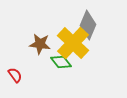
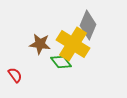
yellow cross: moved 1 px down; rotated 12 degrees counterclockwise
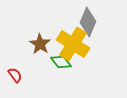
gray diamond: moved 3 px up
brown star: rotated 25 degrees clockwise
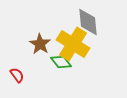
gray diamond: rotated 28 degrees counterclockwise
red semicircle: moved 2 px right
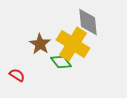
red semicircle: rotated 21 degrees counterclockwise
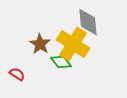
red semicircle: moved 1 px up
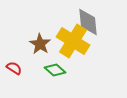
yellow cross: moved 3 px up
green diamond: moved 6 px left, 8 px down; rotated 10 degrees counterclockwise
red semicircle: moved 3 px left, 6 px up
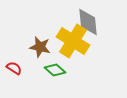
brown star: moved 3 px down; rotated 20 degrees counterclockwise
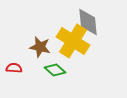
red semicircle: rotated 28 degrees counterclockwise
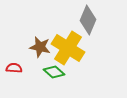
gray diamond: moved 2 px up; rotated 28 degrees clockwise
yellow cross: moved 5 px left, 7 px down
green diamond: moved 1 px left, 2 px down
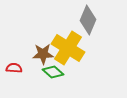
brown star: moved 3 px right, 7 px down; rotated 15 degrees counterclockwise
green diamond: moved 1 px left
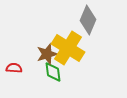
brown star: moved 4 px right; rotated 15 degrees counterclockwise
green diamond: rotated 40 degrees clockwise
